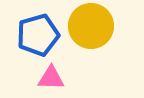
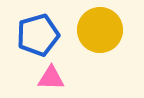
yellow circle: moved 9 px right, 4 px down
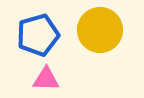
pink triangle: moved 5 px left, 1 px down
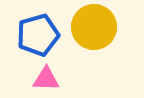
yellow circle: moved 6 px left, 3 px up
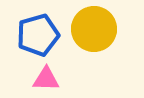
yellow circle: moved 2 px down
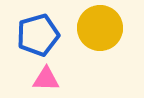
yellow circle: moved 6 px right, 1 px up
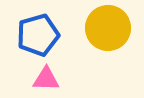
yellow circle: moved 8 px right
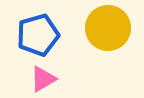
pink triangle: moved 3 px left; rotated 32 degrees counterclockwise
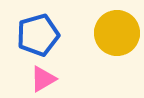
yellow circle: moved 9 px right, 5 px down
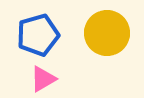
yellow circle: moved 10 px left
